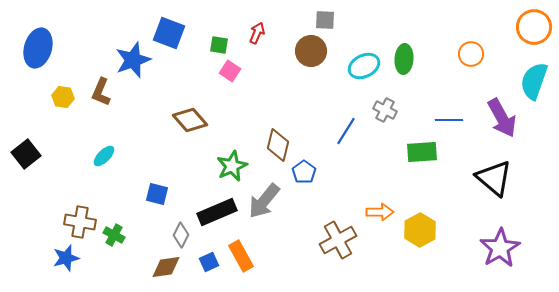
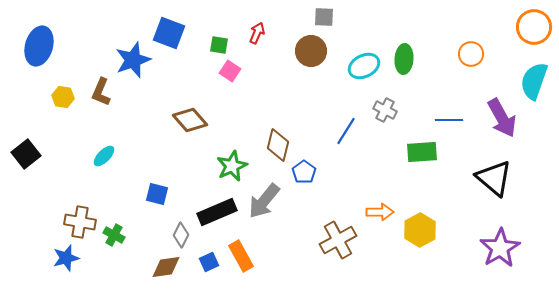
gray square at (325, 20): moved 1 px left, 3 px up
blue ellipse at (38, 48): moved 1 px right, 2 px up
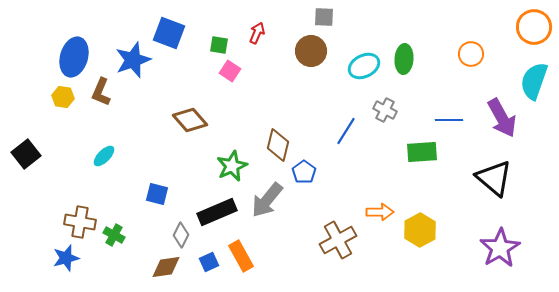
blue ellipse at (39, 46): moved 35 px right, 11 px down
gray arrow at (264, 201): moved 3 px right, 1 px up
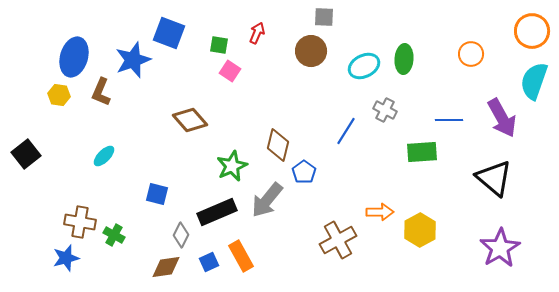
orange circle at (534, 27): moved 2 px left, 4 px down
yellow hexagon at (63, 97): moved 4 px left, 2 px up
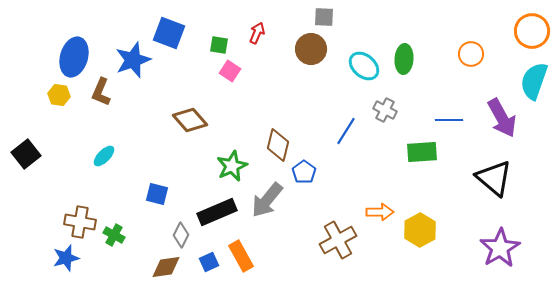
brown circle at (311, 51): moved 2 px up
cyan ellipse at (364, 66): rotated 68 degrees clockwise
